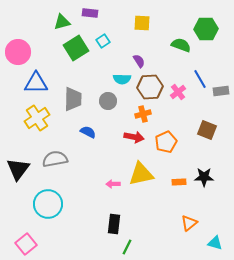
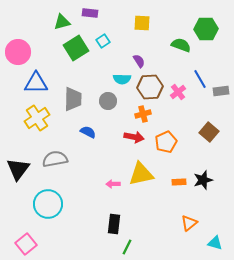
brown square: moved 2 px right, 2 px down; rotated 18 degrees clockwise
black star: moved 1 px left, 3 px down; rotated 18 degrees counterclockwise
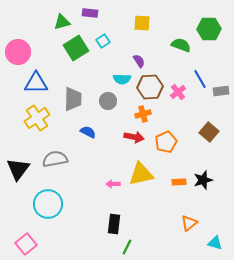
green hexagon: moved 3 px right
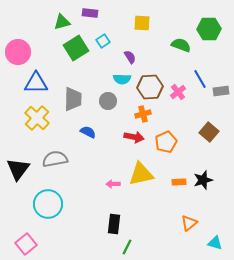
purple semicircle: moved 9 px left, 4 px up
yellow cross: rotated 15 degrees counterclockwise
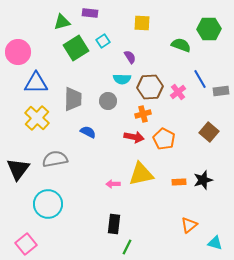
orange pentagon: moved 2 px left, 3 px up; rotated 20 degrees counterclockwise
orange triangle: moved 2 px down
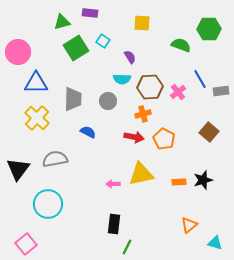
cyan square: rotated 24 degrees counterclockwise
